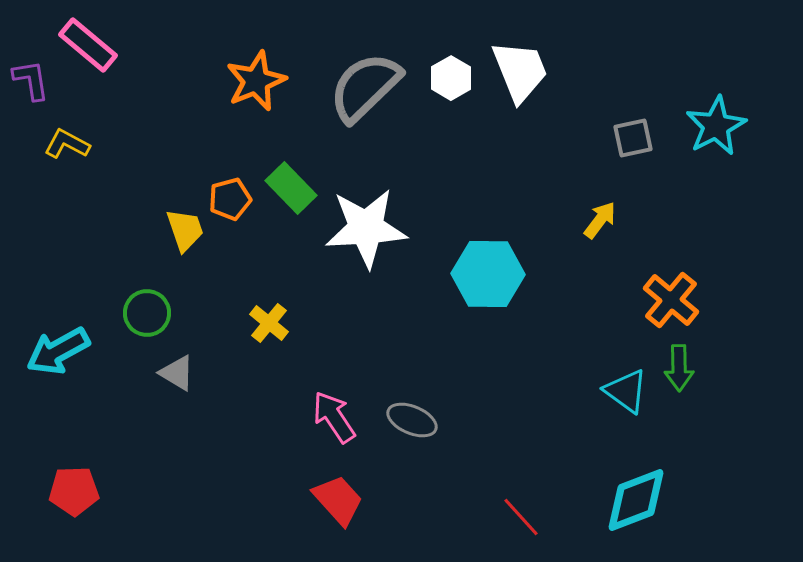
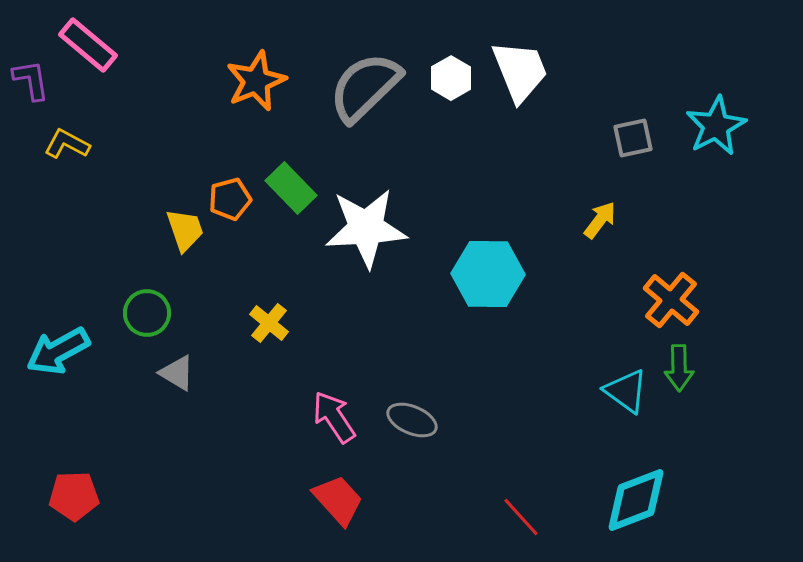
red pentagon: moved 5 px down
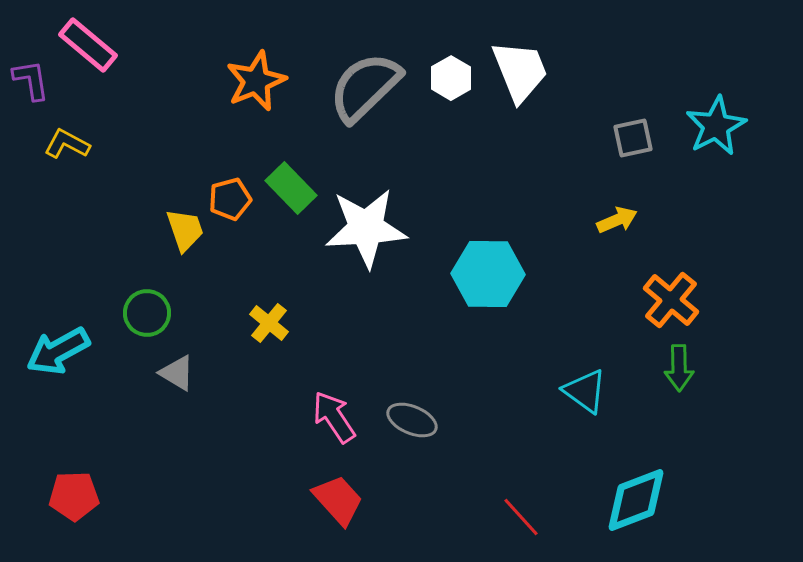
yellow arrow: moved 17 px right; rotated 30 degrees clockwise
cyan triangle: moved 41 px left
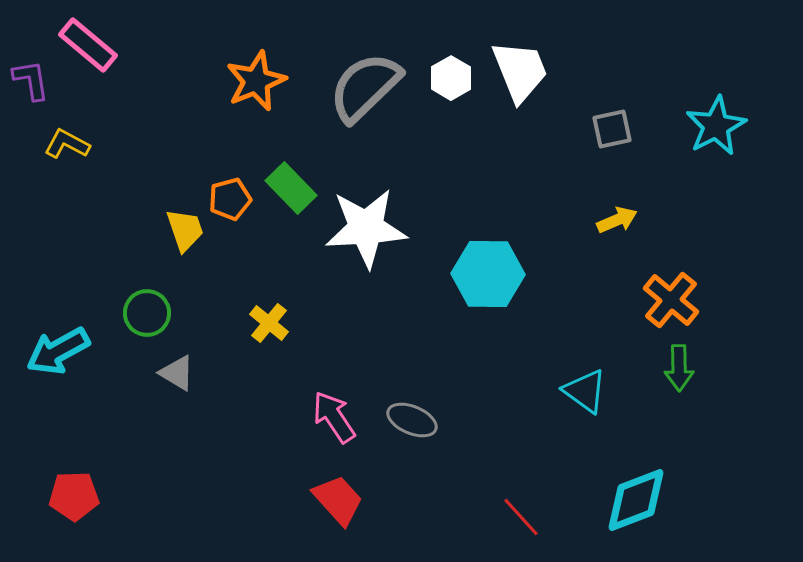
gray square: moved 21 px left, 9 px up
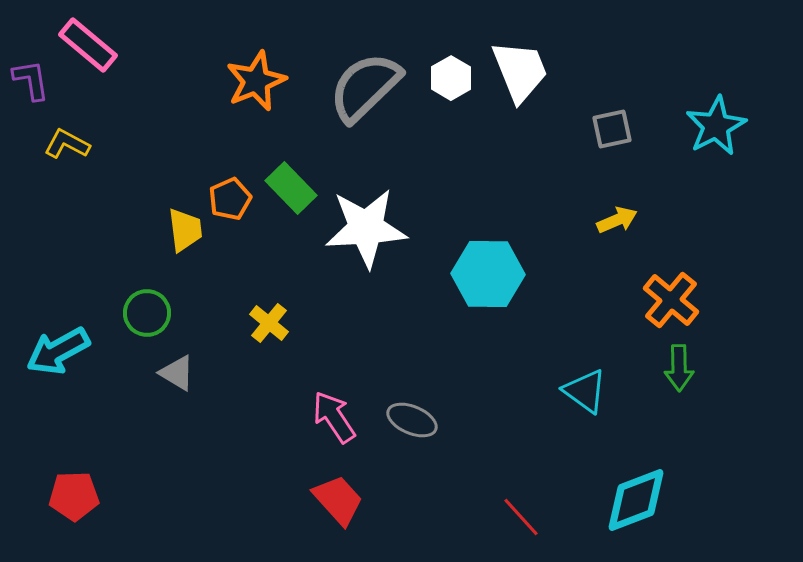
orange pentagon: rotated 9 degrees counterclockwise
yellow trapezoid: rotated 12 degrees clockwise
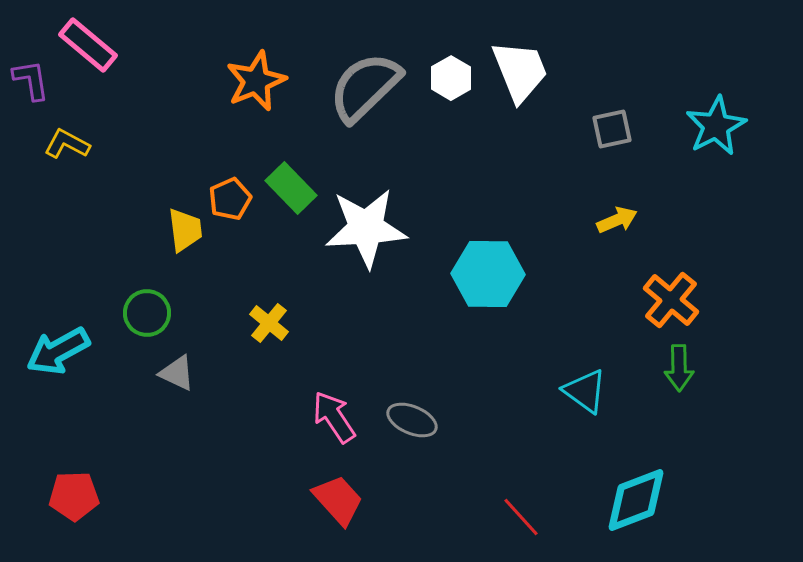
gray triangle: rotated 6 degrees counterclockwise
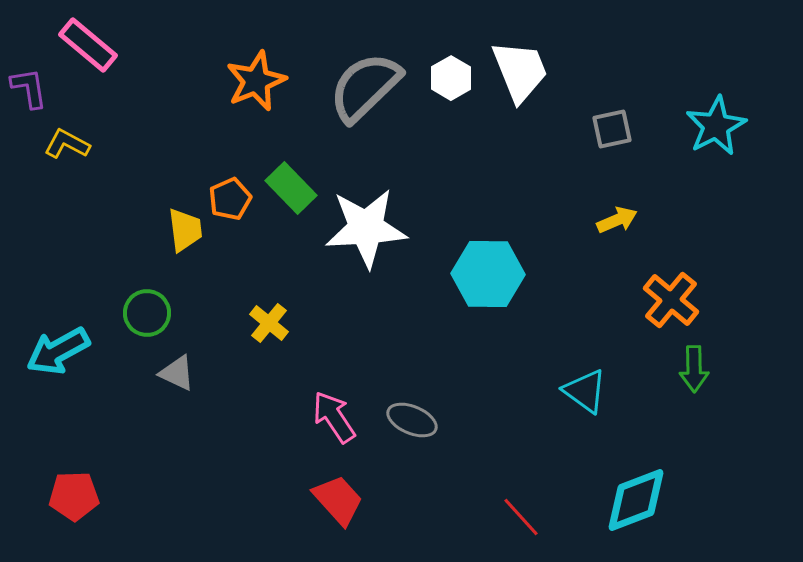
purple L-shape: moved 2 px left, 8 px down
green arrow: moved 15 px right, 1 px down
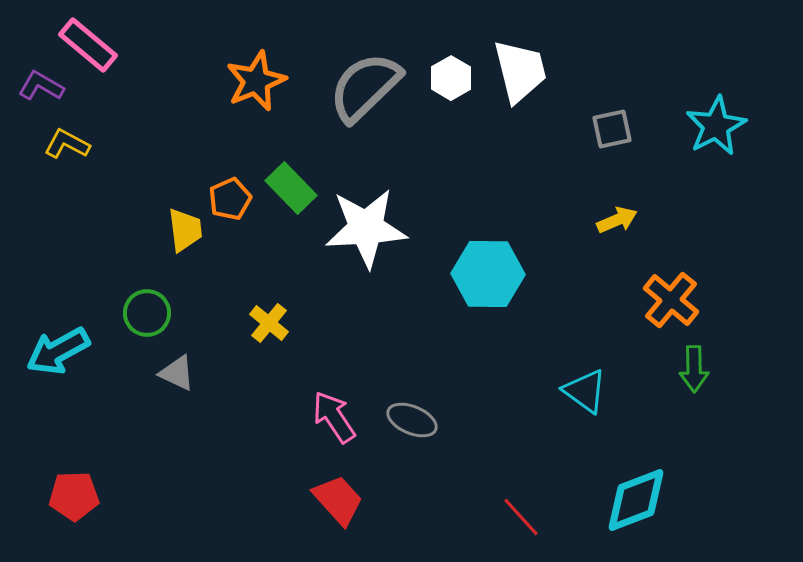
white trapezoid: rotated 8 degrees clockwise
purple L-shape: moved 12 px right, 2 px up; rotated 51 degrees counterclockwise
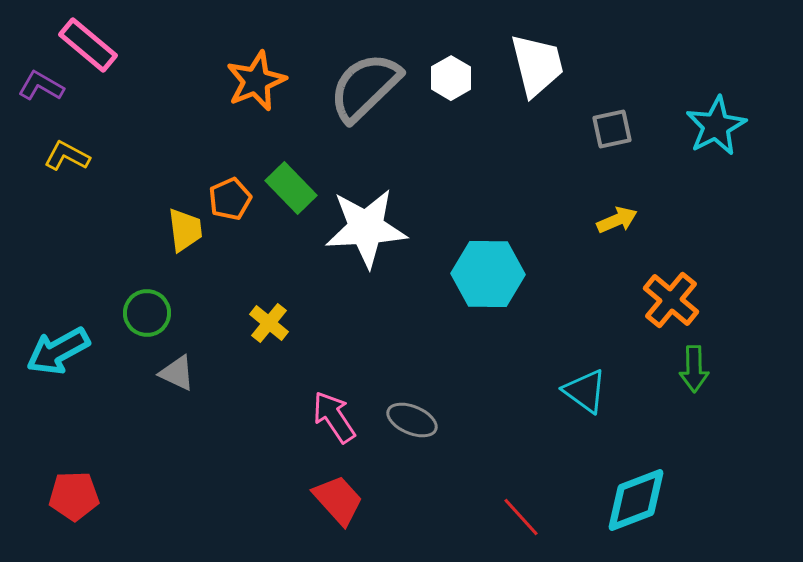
white trapezoid: moved 17 px right, 6 px up
yellow L-shape: moved 12 px down
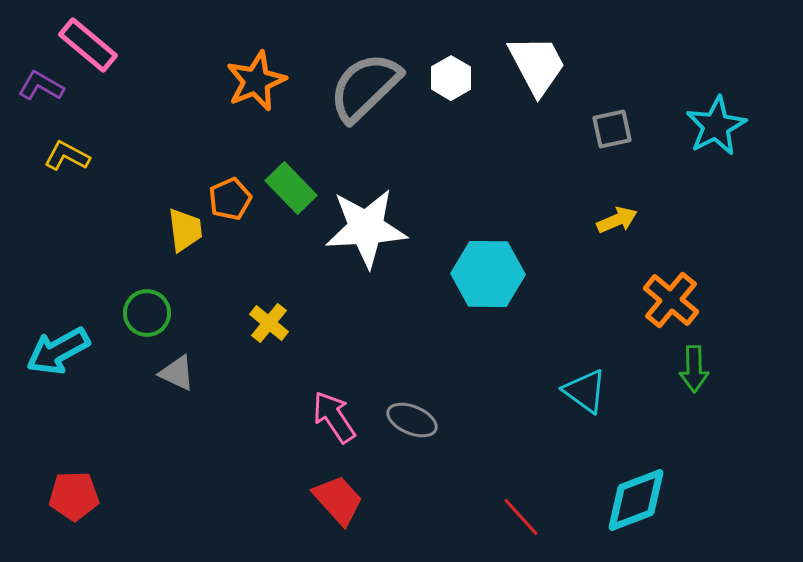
white trapezoid: rotated 14 degrees counterclockwise
